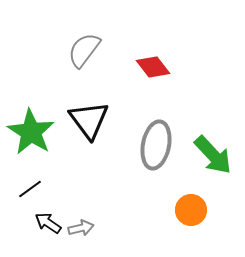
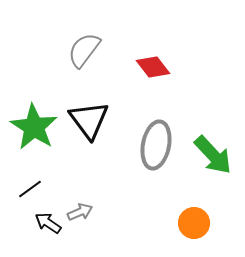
green star: moved 3 px right, 5 px up
orange circle: moved 3 px right, 13 px down
gray arrow: moved 1 px left, 16 px up; rotated 10 degrees counterclockwise
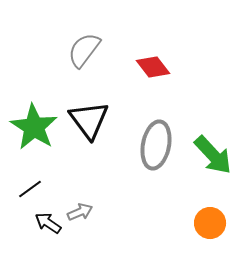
orange circle: moved 16 px right
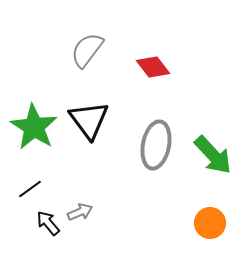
gray semicircle: moved 3 px right
black arrow: rotated 16 degrees clockwise
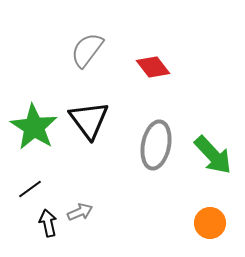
black arrow: rotated 28 degrees clockwise
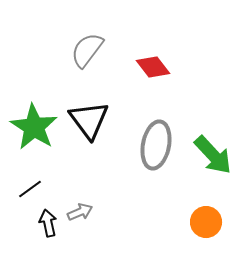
orange circle: moved 4 px left, 1 px up
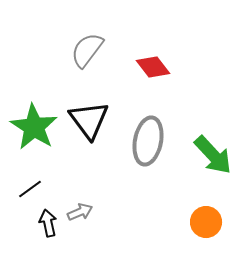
gray ellipse: moved 8 px left, 4 px up
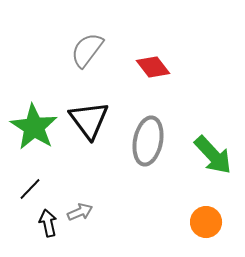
black line: rotated 10 degrees counterclockwise
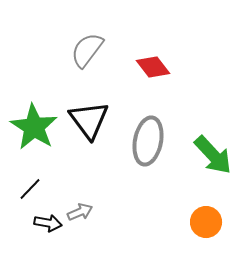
black arrow: rotated 112 degrees clockwise
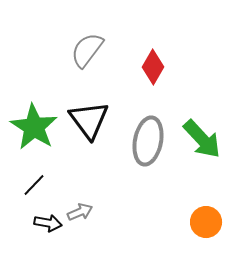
red diamond: rotated 68 degrees clockwise
green arrow: moved 11 px left, 16 px up
black line: moved 4 px right, 4 px up
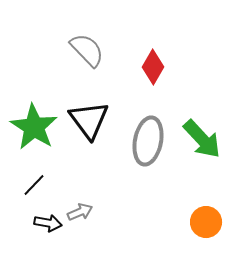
gray semicircle: rotated 99 degrees clockwise
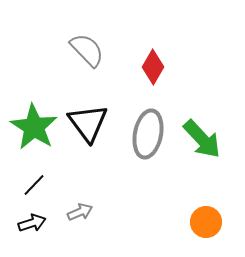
black triangle: moved 1 px left, 3 px down
gray ellipse: moved 7 px up
black arrow: moved 16 px left; rotated 28 degrees counterclockwise
